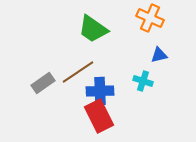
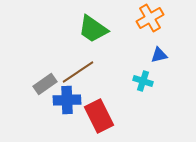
orange cross: rotated 36 degrees clockwise
gray rectangle: moved 2 px right, 1 px down
blue cross: moved 33 px left, 9 px down
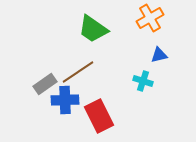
blue cross: moved 2 px left
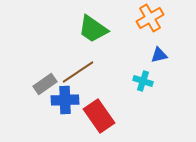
red rectangle: rotated 8 degrees counterclockwise
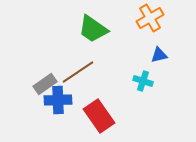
blue cross: moved 7 px left
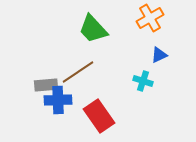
green trapezoid: rotated 12 degrees clockwise
blue triangle: rotated 12 degrees counterclockwise
gray rectangle: moved 1 px right, 1 px down; rotated 30 degrees clockwise
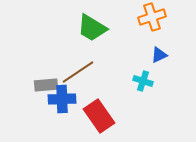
orange cross: moved 2 px right, 1 px up; rotated 12 degrees clockwise
green trapezoid: moved 1 px left, 1 px up; rotated 16 degrees counterclockwise
blue cross: moved 4 px right, 1 px up
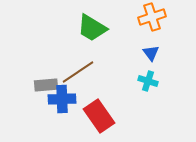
blue triangle: moved 8 px left, 2 px up; rotated 42 degrees counterclockwise
cyan cross: moved 5 px right
